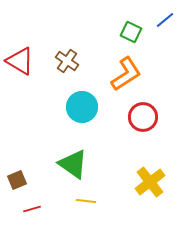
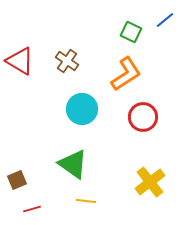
cyan circle: moved 2 px down
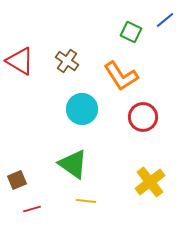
orange L-shape: moved 5 px left, 2 px down; rotated 90 degrees clockwise
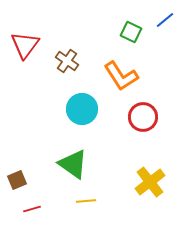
red triangle: moved 5 px right, 16 px up; rotated 36 degrees clockwise
yellow line: rotated 12 degrees counterclockwise
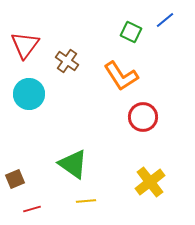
cyan circle: moved 53 px left, 15 px up
brown square: moved 2 px left, 1 px up
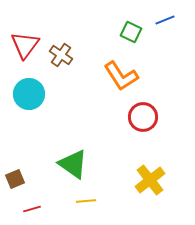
blue line: rotated 18 degrees clockwise
brown cross: moved 6 px left, 6 px up
yellow cross: moved 2 px up
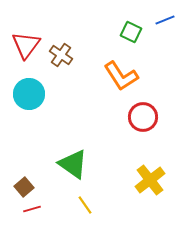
red triangle: moved 1 px right
brown square: moved 9 px right, 8 px down; rotated 18 degrees counterclockwise
yellow line: moved 1 px left, 4 px down; rotated 60 degrees clockwise
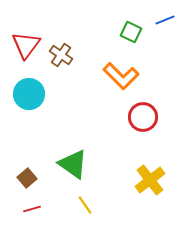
orange L-shape: rotated 12 degrees counterclockwise
brown square: moved 3 px right, 9 px up
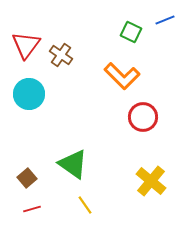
orange L-shape: moved 1 px right
yellow cross: moved 1 px right, 1 px down; rotated 12 degrees counterclockwise
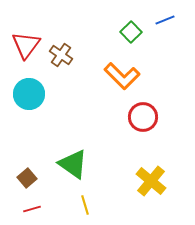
green square: rotated 20 degrees clockwise
yellow line: rotated 18 degrees clockwise
